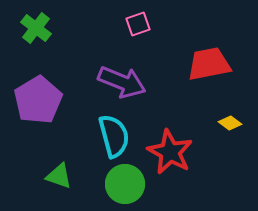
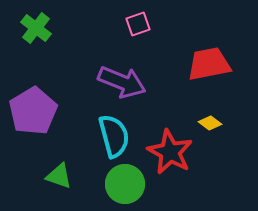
purple pentagon: moved 5 px left, 11 px down
yellow diamond: moved 20 px left
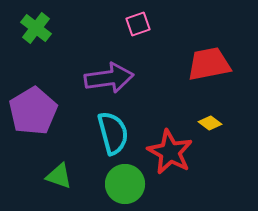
purple arrow: moved 13 px left, 4 px up; rotated 30 degrees counterclockwise
cyan semicircle: moved 1 px left, 3 px up
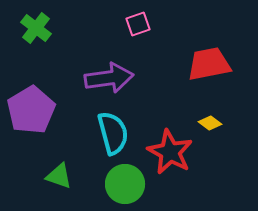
purple pentagon: moved 2 px left, 1 px up
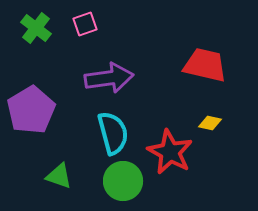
pink square: moved 53 px left
red trapezoid: moved 4 px left, 1 px down; rotated 24 degrees clockwise
yellow diamond: rotated 25 degrees counterclockwise
green circle: moved 2 px left, 3 px up
